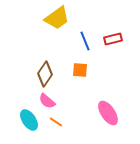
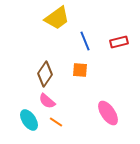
red rectangle: moved 6 px right, 3 px down
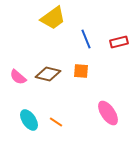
yellow trapezoid: moved 4 px left
blue line: moved 1 px right, 2 px up
orange square: moved 1 px right, 1 px down
brown diamond: moved 3 px right; rotated 70 degrees clockwise
pink semicircle: moved 29 px left, 24 px up
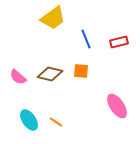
brown diamond: moved 2 px right
pink ellipse: moved 9 px right, 7 px up
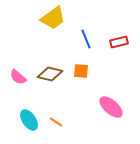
pink ellipse: moved 6 px left, 1 px down; rotated 15 degrees counterclockwise
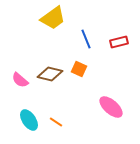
orange square: moved 2 px left, 2 px up; rotated 21 degrees clockwise
pink semicircle: moved 2 px right, 3 px down
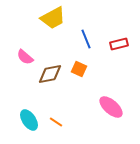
yellow trapezoid: rotated 8 degrees clockwise
red rectangle: moved 2 px down
brown diamond: rotated 25 degrees counterclockwise
pink semicircle: moved 5 px right, 23 px up
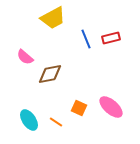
red rectangle: moved 8 px left, 6 px up
orange square: moved 39 px down
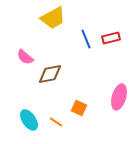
pink ellipse: moved 8 px right, 10 px up; rotated 65 degrees clockwise
